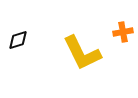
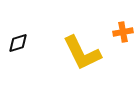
black diamond: moved 3 px down
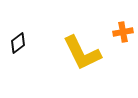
black diamond: rotated 20 degrees counterclockwise
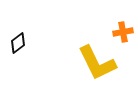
yellow L-shape: moved 15 px right, 10 px down
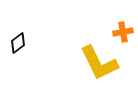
yellow L-shape: moved 2 px right
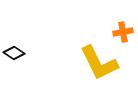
black diamond: moved 4 px left, 10 px down; rotated 70 degrees clockwise
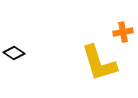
yellow L-shape: rotated 9 degrees clockwise
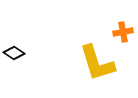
yellow L-shape: moved 2 px left
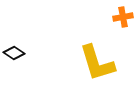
orange cross: moved 15 px up
